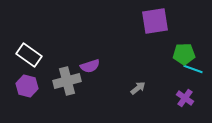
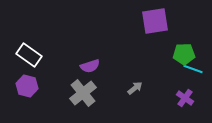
gray cross: moved 16 px right, 12 px down; rotated 24 degrees counterclockwise
gray arrow: moved 3 px left
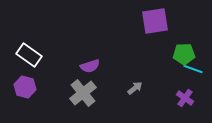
purple hexagon: moved 2 px left, 1 px down
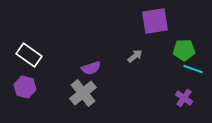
green pentagon: moved 4 px up
purple semicircle: moved 1 px right, 2 px down
gray arrow: moved 32 px up
purple cross: moved 1 px left
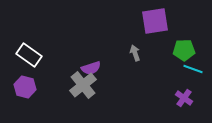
gray arrow: moved 3 px up; rotated 70 degrees counterclockwise
gray cross: moved 8 px up
